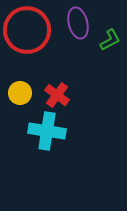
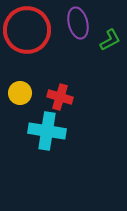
red cross: moved 3 px right, 2 px down; rotated 20 degrees counterclockwise
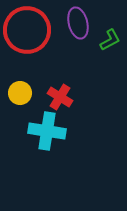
red cross: rotated 15 degrees clockwise
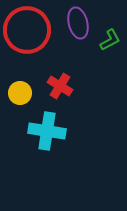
red cross: moved 11 px up
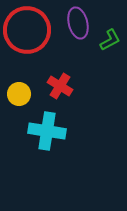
yellow circle: moved 1 px left, 1 px down
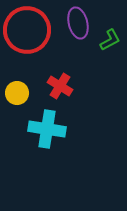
yellow circle: moved 2 px left, 1 px up
cyan cross: moved 2 px up
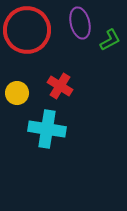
purple ellipse: moved 2 px right
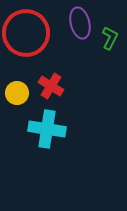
red circle: moved 1 px left, 3 px down
green L-shape: moved 2 px up; rotated 35 degrees counterclockwise
red cross: moved 9 px left
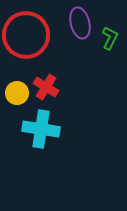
red circle: moved 2 px down
red cross: moved 5 px left, 1 px down
cyan cross: moved 6 px left
